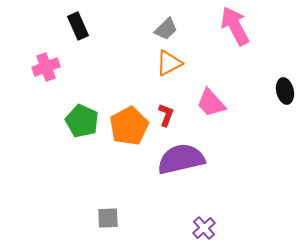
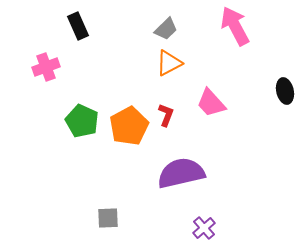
purple semicircle: moved 14 px down
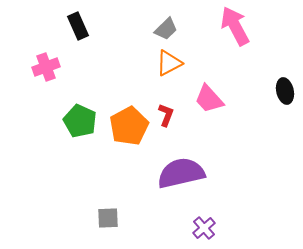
pink trapezoid: moved 2 px left, 4 px up
green pentagon: moved 2 px left
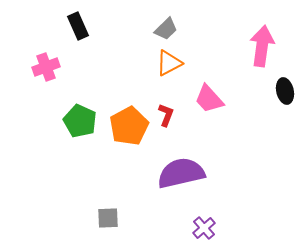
pink arrow: moved 27 px right, 20 px down; rotated 36 degrees clockwise
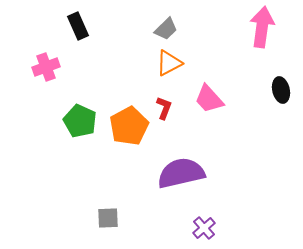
pink arrow: moved 19 px up
black ellipse: moved 4 px left, 1 px up
red L-shape: moved 2 px left, 7 px up
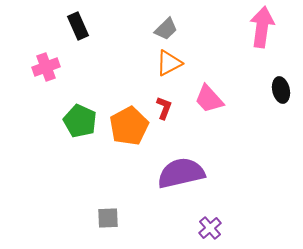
purple cross: moved 6 px right
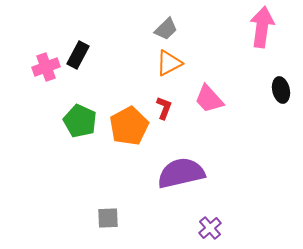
black rectangle: moved 29 px down; rotated 52 degrees clockwise
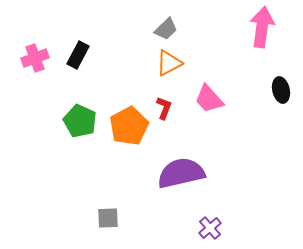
pink cross: moved 11 px left, 9 px up
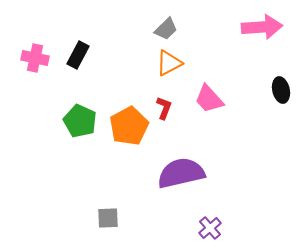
pink arrow: rotated 78 degrees clockwise
pink cross: rotated 32 degrees clockwise
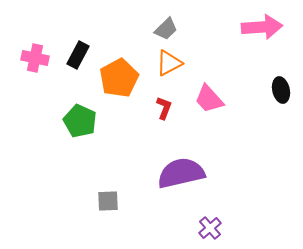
orange pentagon: moved 10 px left, 48 px up
gray square: moved 17 px up
